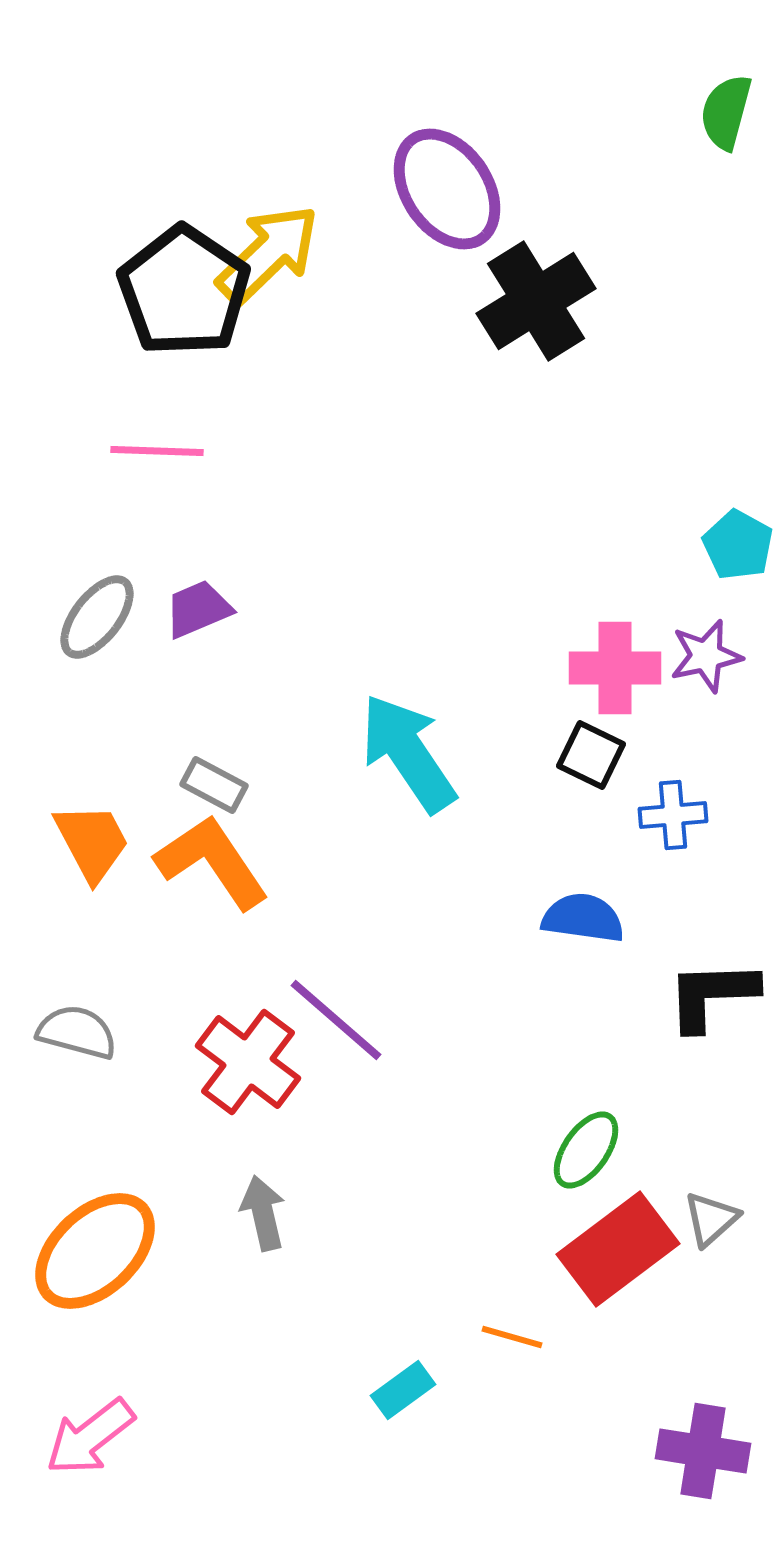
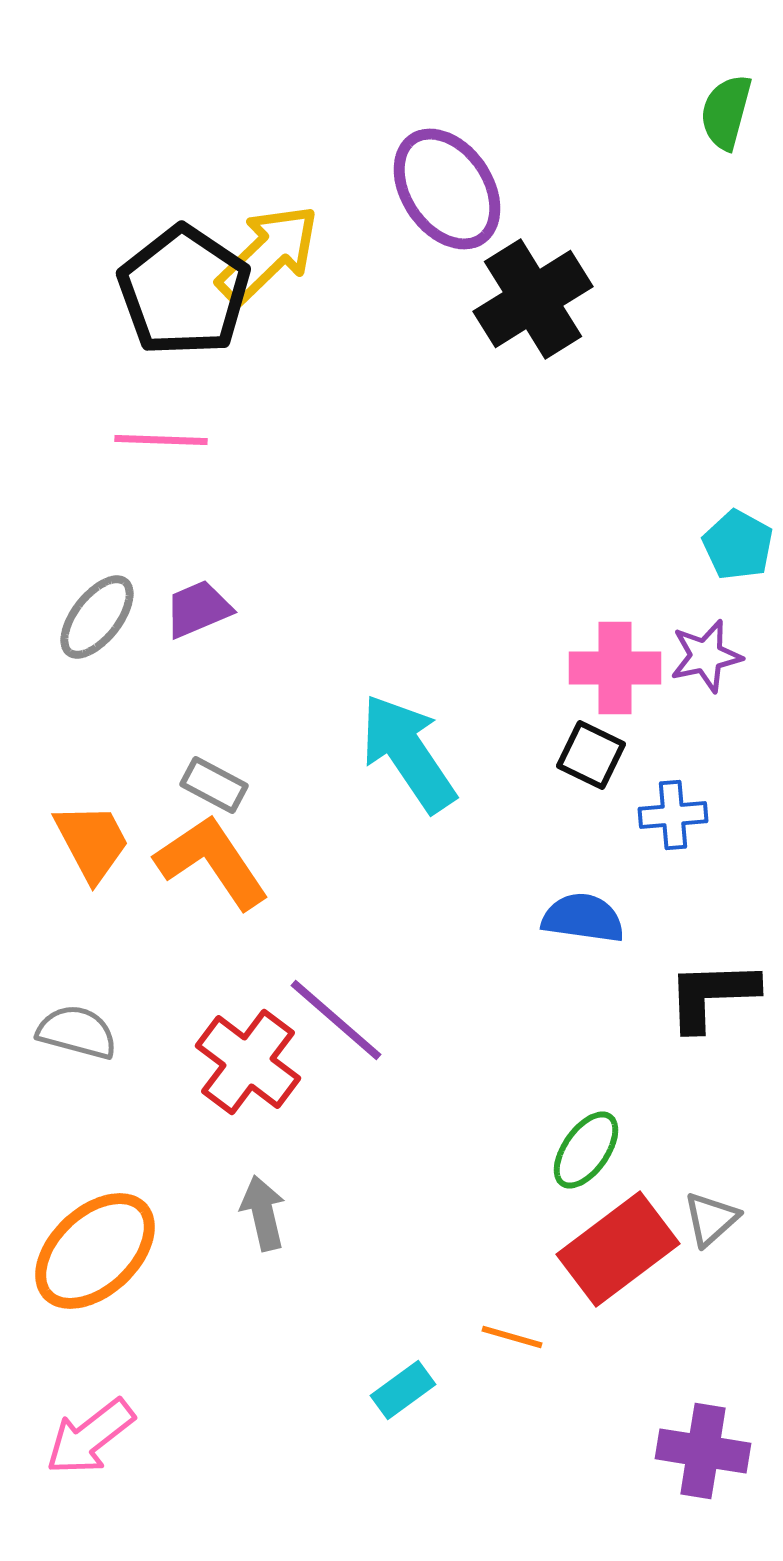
black cross: moved 3 px left, 2 px up
pink line: moved 4 px right, 11 px up
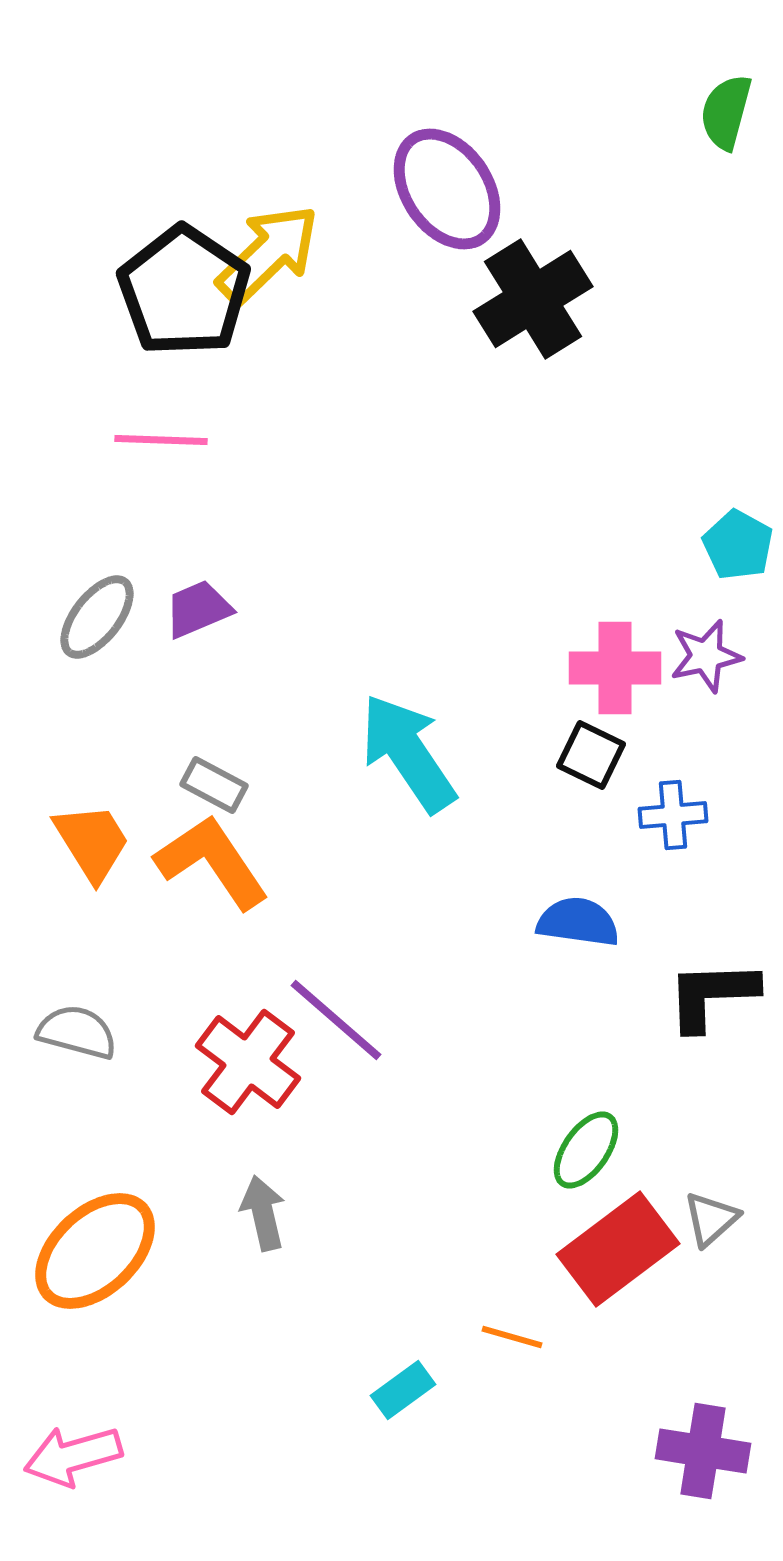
orange trapezoid: rotated 4 degrees counterclockwise
blue semicircle: moved 5 px left, 4 px down
pink arrow: moved 17 px left, 19 px down; rotated 22 degrees clockwise
